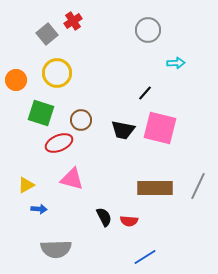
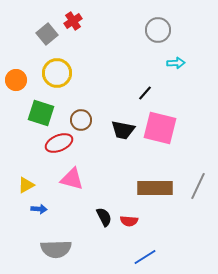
gray circle: moved 10 px right
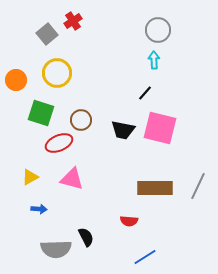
cyan arrow: moved 22 px left, 3 px up; rotated 90 degrees counterclockwise
yellow triangle: moved 4 px right, 8 px up
black semicircle: moved 18 px left, 20 px down
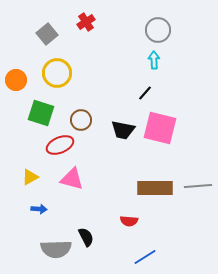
red cross: moved 13 px right, 1 px down
red ellipse: moved 1 px right, 2 px down
gray line: rotated 60 degrees clockwise
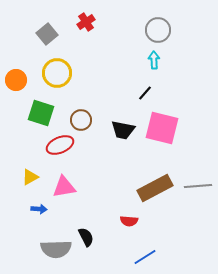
pink square: moved 2 px right
pink triangle: moved 8 px left, 8 px down; rotated 25 degrees counterclockwise
brown rectangle: rotated 28 degrees counterclockwise
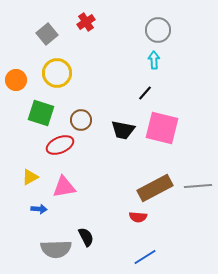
red semicircle: moved 9 px right, 4 px up
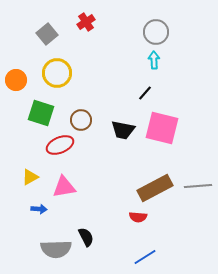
gray circle: moved 2 px left, 2 px down
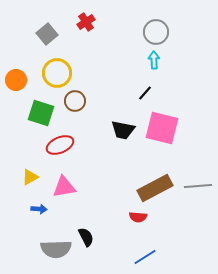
brown circle: moved 6 px left, 19 px up
